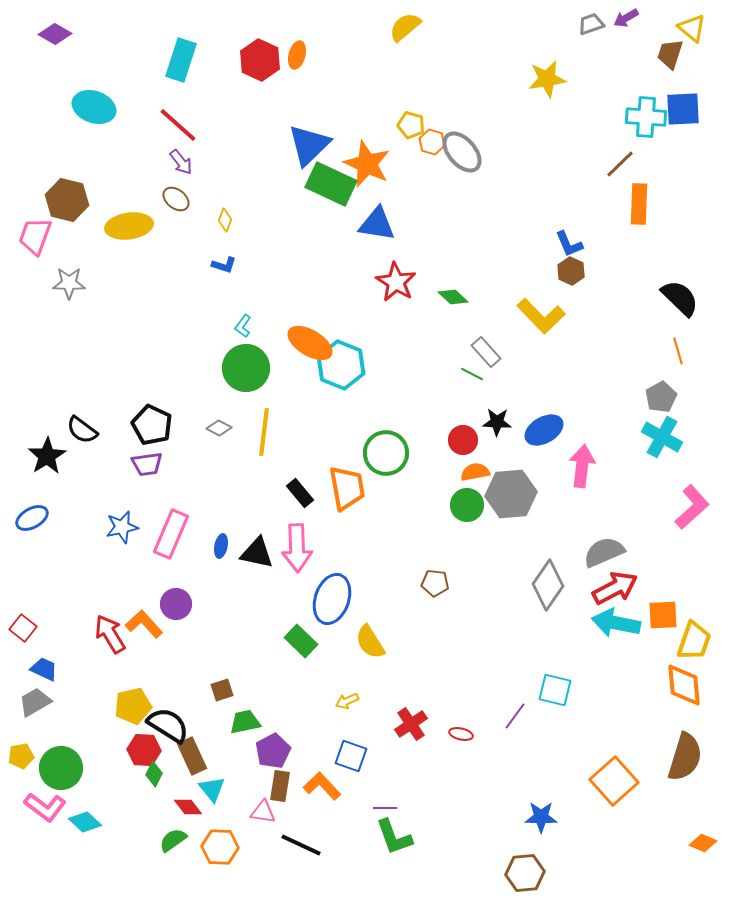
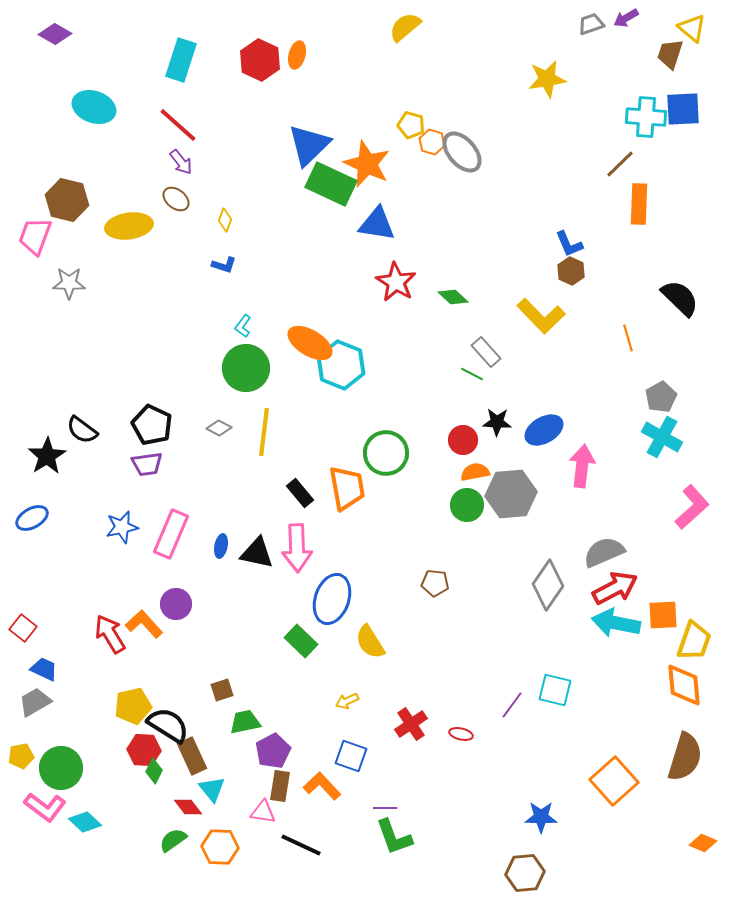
orange line at (678, 351): moved 50 px left, 13 px up
purple line at (515, 716): moved 3 px left, 11 px up
green diamond at (154, 774): moved 3 px up
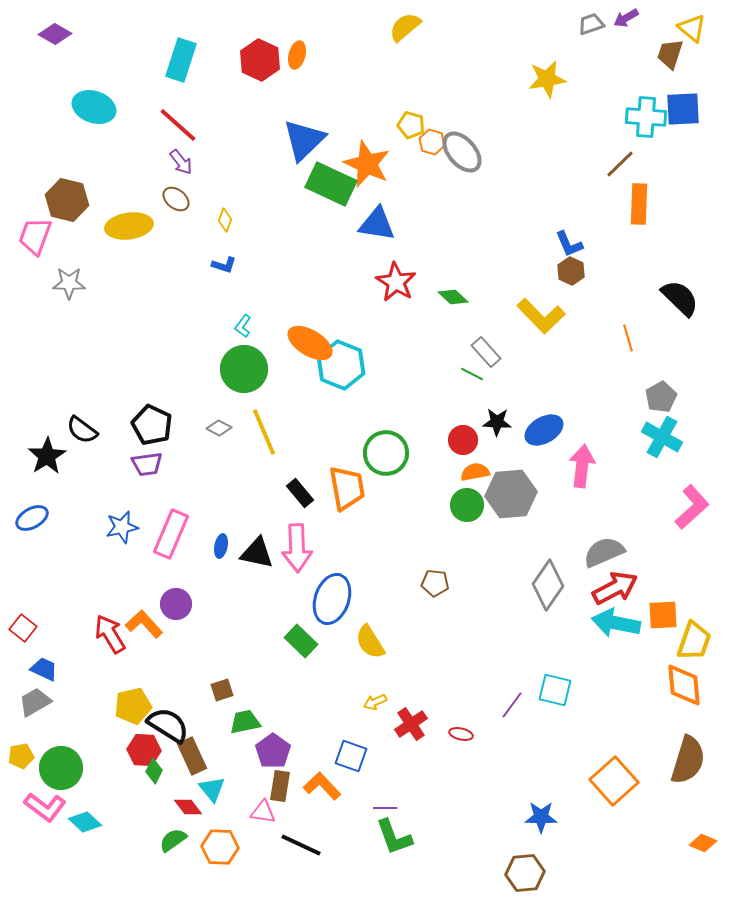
blue triangle at (309, 145): moved 5 px left, 5 px up
green circle at (246, 368): moved 2 px left, 1 px down
yellow line at (264, 432): rotated 30 degrees counterclockwise
yellow arrow at (347, 701): moved 28 px right, 1 px down
purple pentagon at (273, 751): rotated 8 degrees counterclockwise
brown semicircle at (685, 757): moved 3 px right, 3 px down
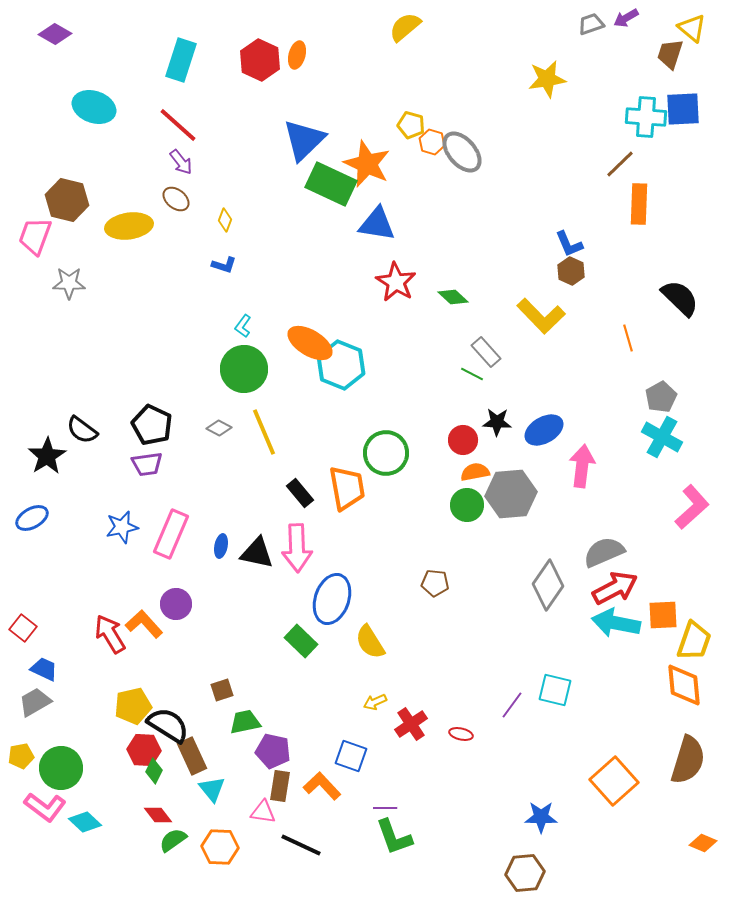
purple pentagon at (273, 751): rotated 24 degrees counterclockwise
red diamond at (188, 807): moved 30 px left, 8 px down
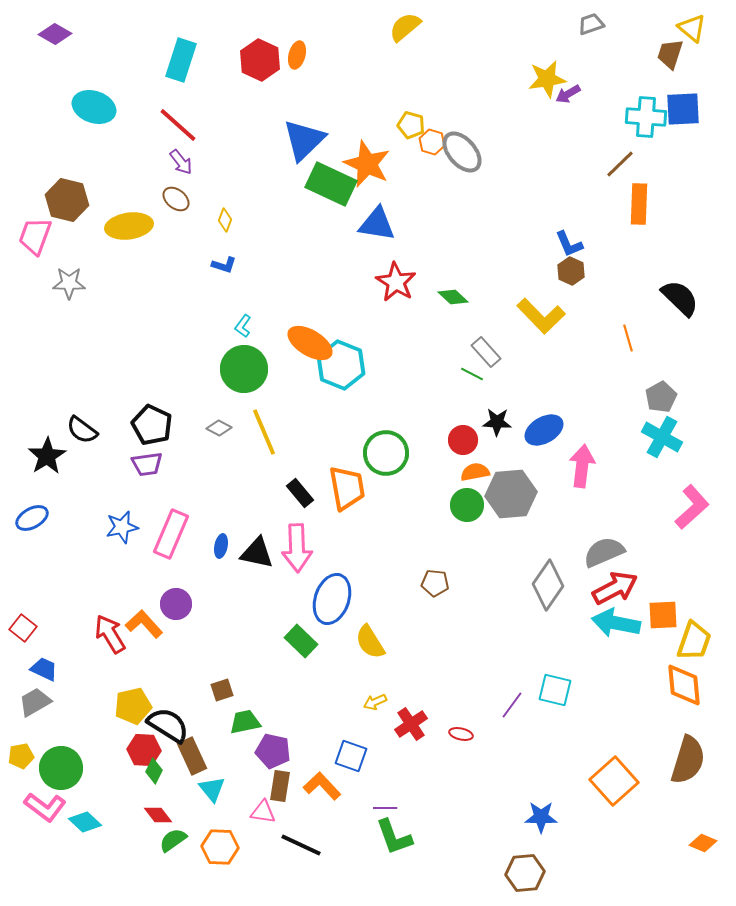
purple arrow at (626, 18): moved 58 px left, 76 px down
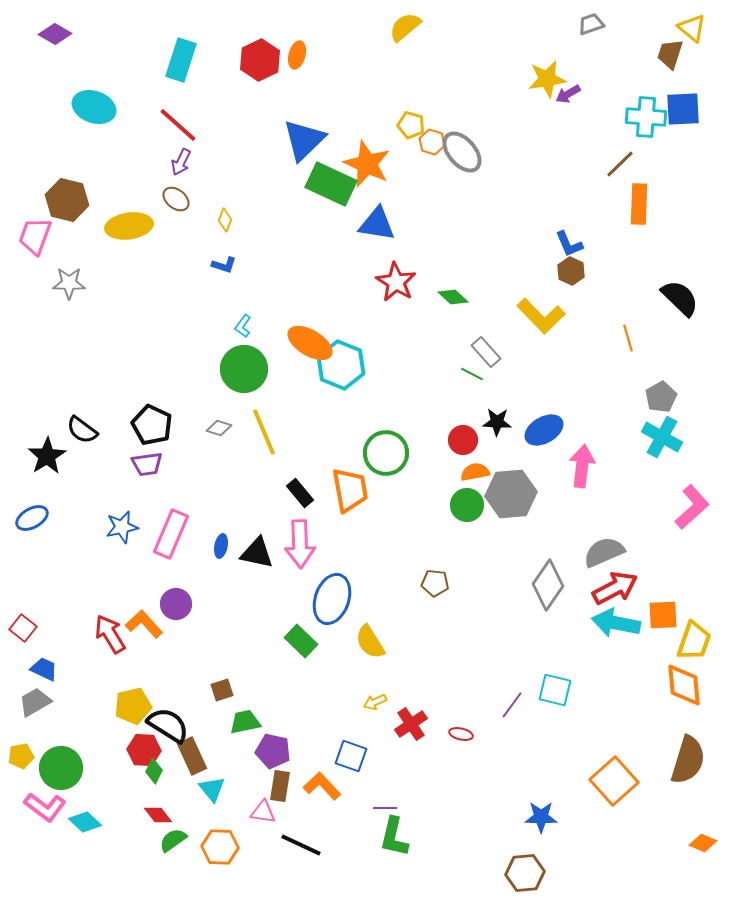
red hexagon at (260, 60): rotated 9 degrees clockwise
purple arrow at (181, 162): rotated 64 degrees clockwise
gray diamond at (219, 428): rotated 10 degrees counterclockwise
orange trapezoid at (347, 488): moved 3 px right, 2 px down
pink arrow at (297, 548): moved 3 px right, 4 px up
green L-shape at (394, 837): rotated 33 degrees clockwise
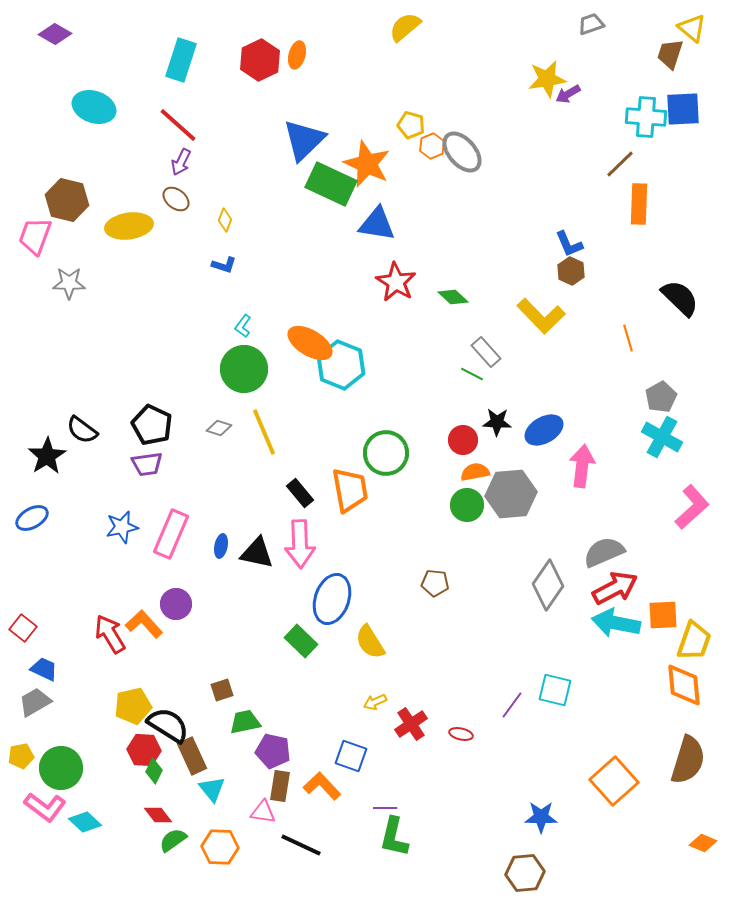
orange hexagon at (432, 142): moved 4 px down; rotated 20 degrees clockwise
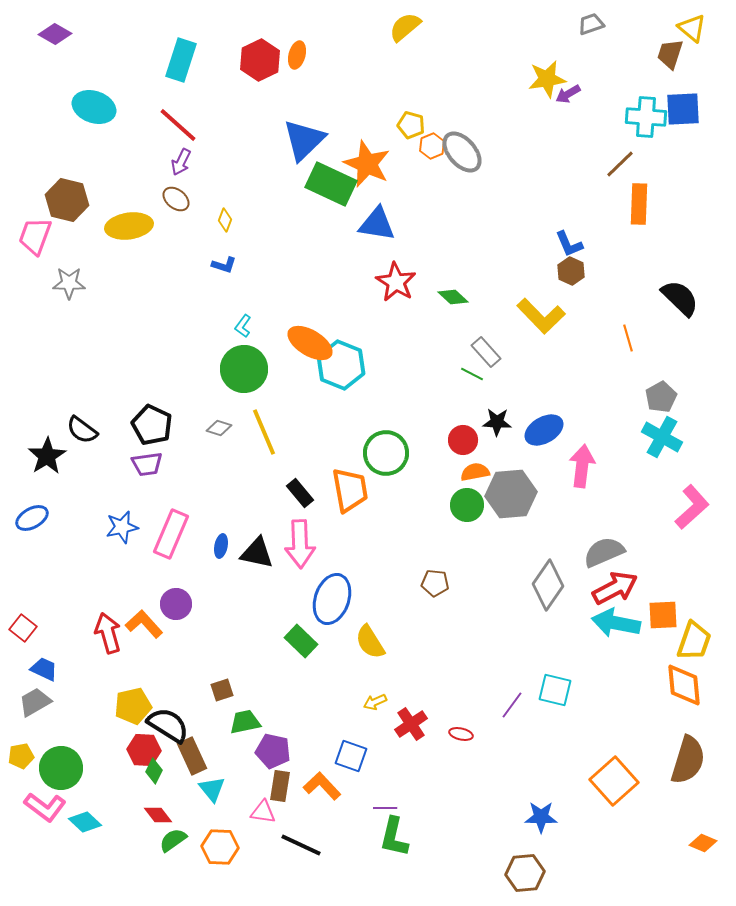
red arrow at (110, 634): moved 2 px left, 1 px up; rotated 15 degrees clockwise
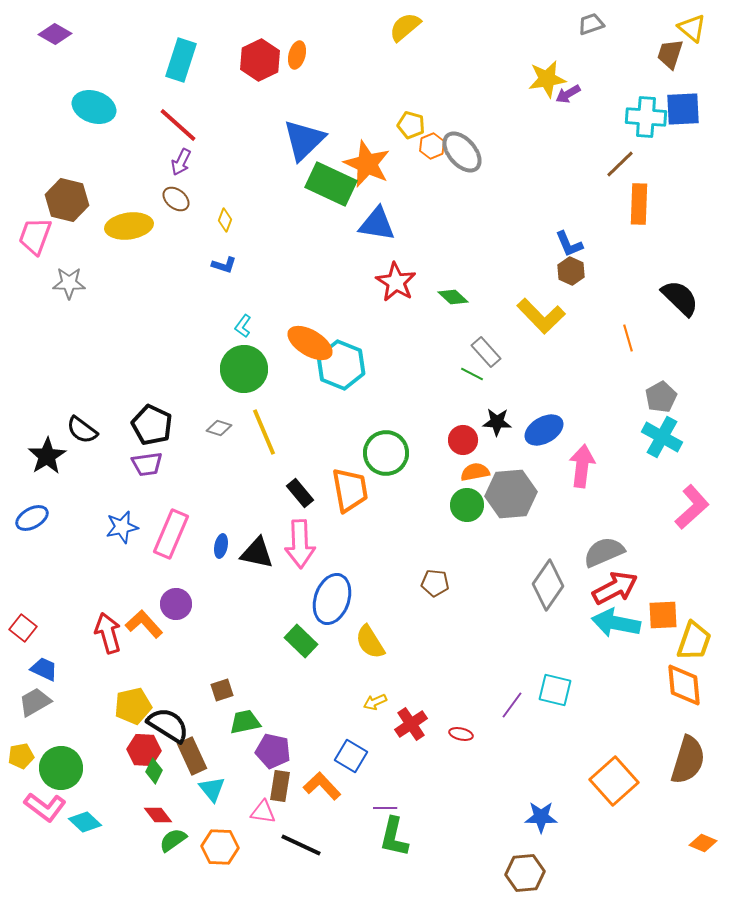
blue square at (351, 756): rotated 12 degrees clockwise
